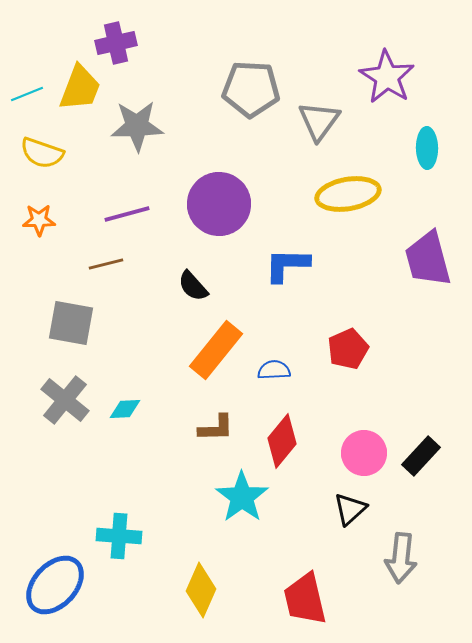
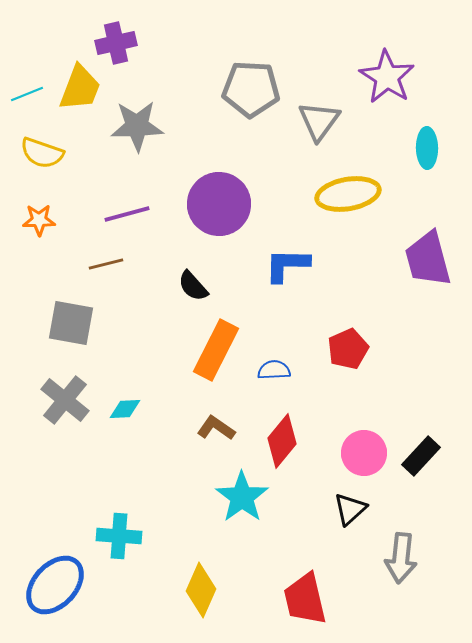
orange rectangle: rotated 12 degrees counterclockwise
brown L-shape: rotated 144 degrees counterclockwise
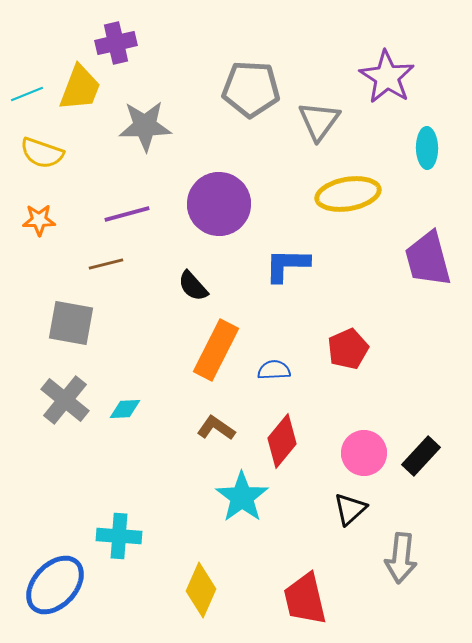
gray star: moved 8 px right
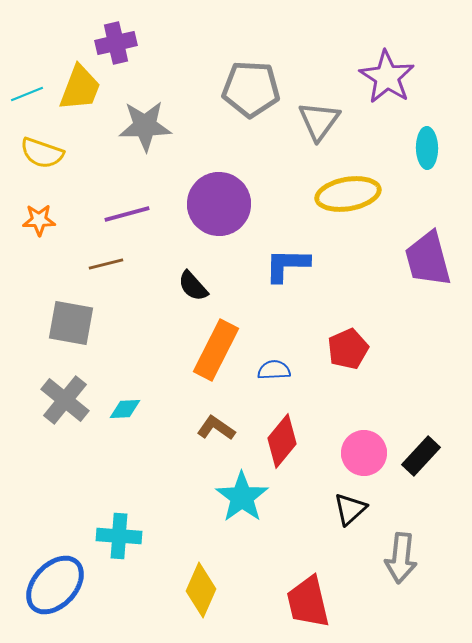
red trapezoid: moved 3 px right, 3 px down
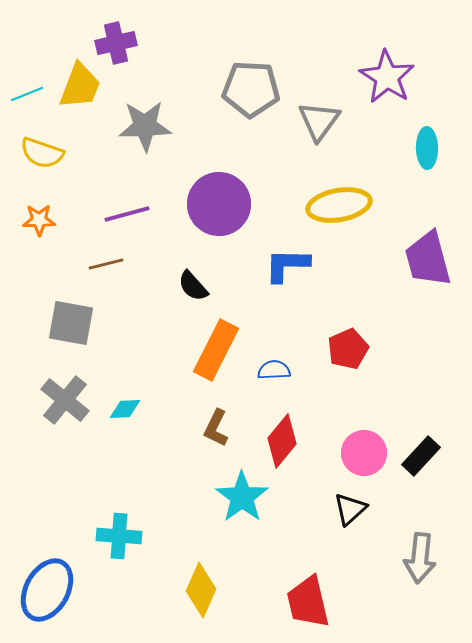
yellow trapezoid: moved 2 px up
yellow ellipse: moved 9 px left, 11 px down
brown L-shape: rotated 99 degrees counterclockwise
gray arrow: moved 19 px right
blue ellipse: moved 8 px left, 5 px down; rotated 14 degrees counterclockwise
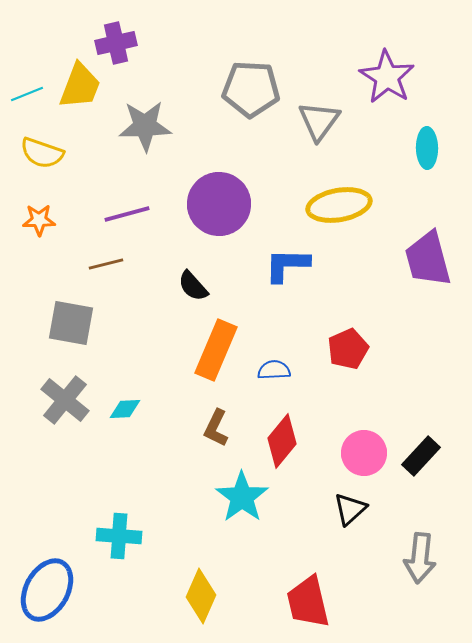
orange rectangle: rotated 4 degrees counterclockwise
yellow diamond: moved 6 px down
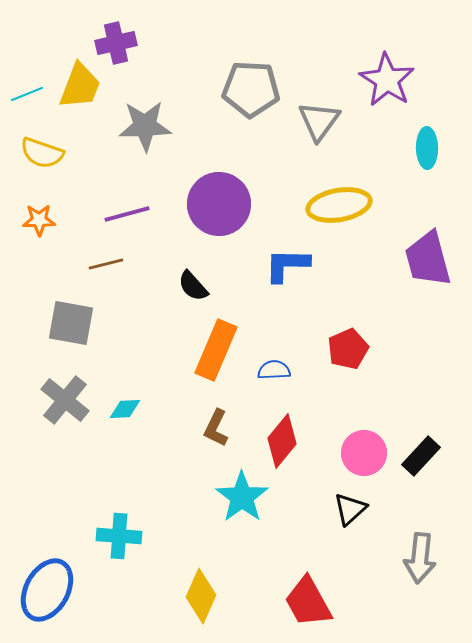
purple star: moved 3 px down
red trapezoid: rotated 16 degrees counterclockwise
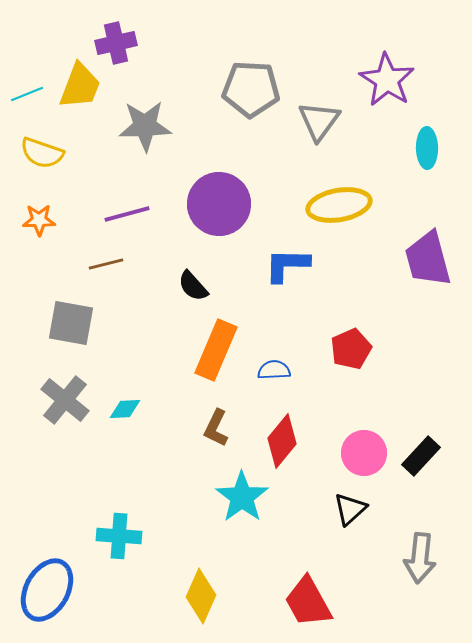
red pentagon: moved 3 px right
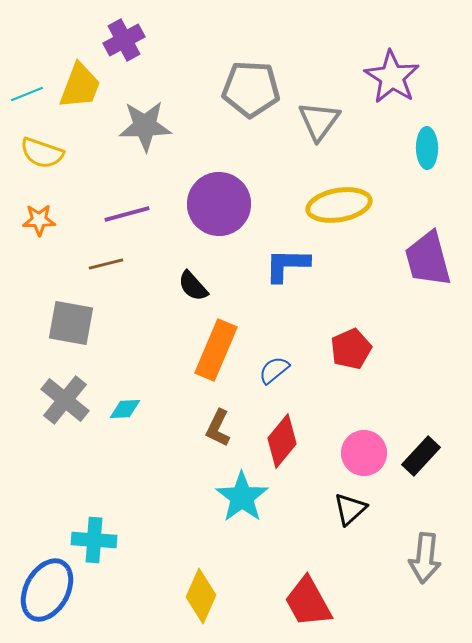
purple cross: moved 8 px right, 3 px up; rotated 15 degrees counterclockwise
purple star: moved 5 px right, 3 px up
blue semicircle: rotated 36 degrees counterclockwise
brown L-shape: moved 2 px right
cyan cross: moved 25 px left, 4 px down
gray arrow: moved 5 px right
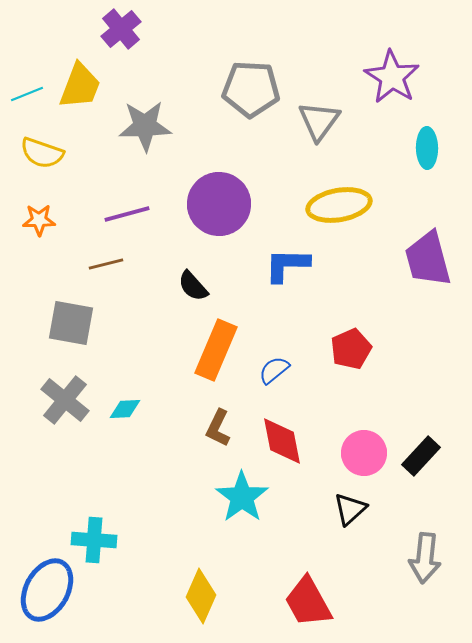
purple cross: moved 3 px left, 11 px up; rotated 12 degrees counterclockwise
red diamond: rotated 50 degrees counterclockwise
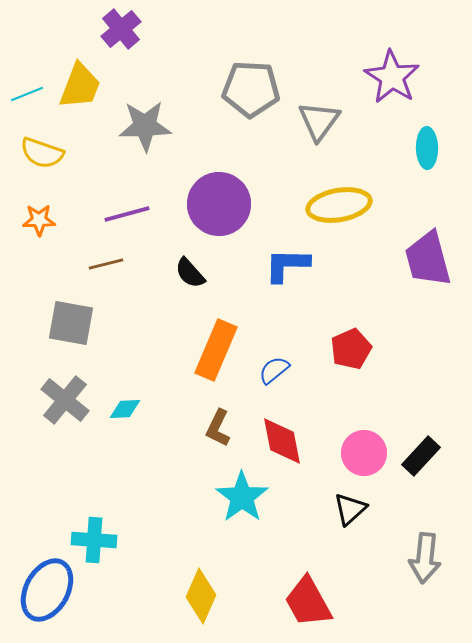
black semicircle: moved 3 px left, 13 px up
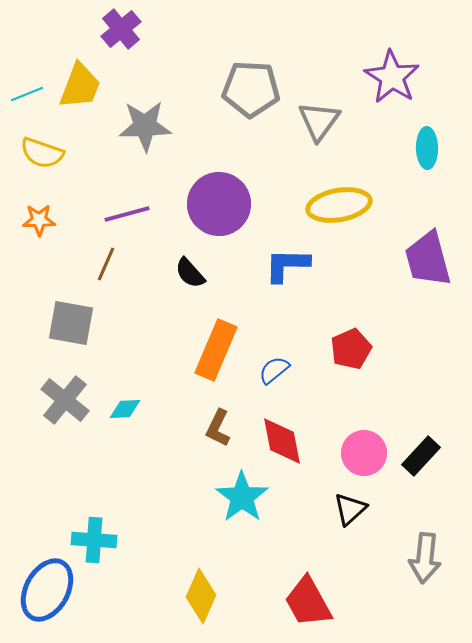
brown line: rotated 52 degrees counterclockwise
